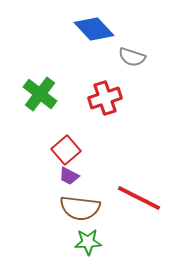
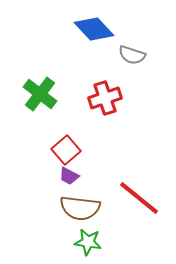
gray semicircle: moved 2 px up
red line: rotated 12 degrees clockwise
green star: rotated 12 degrees clockwise
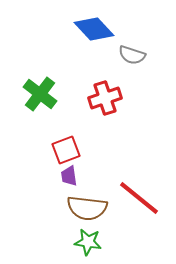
red square: rotated 20 degrees clockwise
purple trapezoid: rotated 55 degrees clockwise
brown semicircle: moved 7 px right
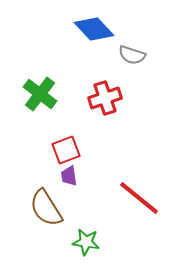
brown semicircle: moved 41 px left; rotated 51 degrees clockwise
green star: moved 2 px left
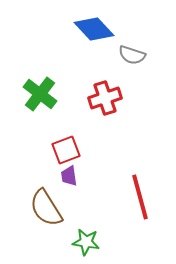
red line: moved 1 px right, 1 px up; rotated 36 degrees clockwise
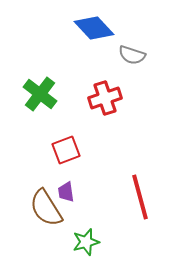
blue diamond: moved 1 px up
purple trapezoid: moved 3 px left, 16 px down
green star: rotated 24 degrees counterclockwise
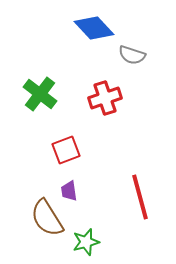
purple trapezoid: moved 3 px right, 1 px up
brown semicircle: moved 1 px right, 10 px down
